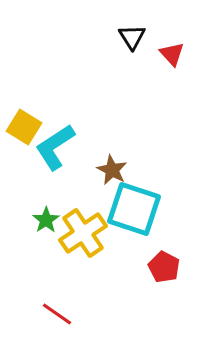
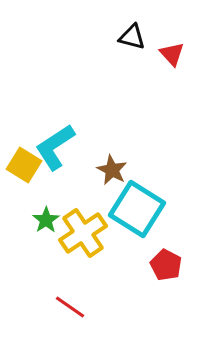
black triangle: rotated 44 degrees counterclockwise
yellow square: moved 38 px down
cyan square: moved 3 px right; rotated 14 degrees clockwise
red pentagon: moved 2 px right, 2 px up
red line: moved 13 px right, 7 px up
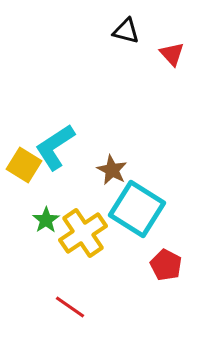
black triangle: moved 6 px left, 6 px up
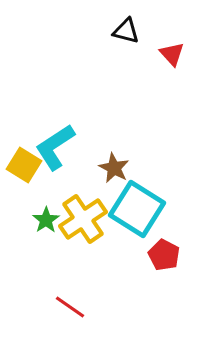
brown star: moved 2 px right, 2 px up
yellow cross: moved 14 px up
red pentagon: moved 2 px left, 10 px up
